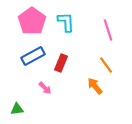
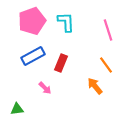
pink pentagon: rotated 16 degrees clockwise
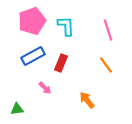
cyan L-shape: moved 4 px down
orange arrow: moved 8 px left, 14 px down
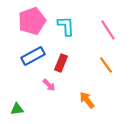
pink line: rotated 15 degrees counterclockwise
pink arrow: moved 4 px right, 3 px up
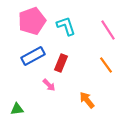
cyan L-shape: rotated 15 degrees counterclockwise
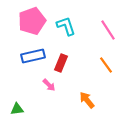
blue rectangle: rotated 15 degrees clockwise
